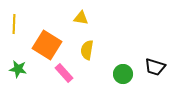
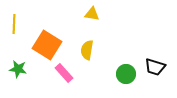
yellow triangle: moved 11 px right, 4 px up
green circle: moved 3 px right
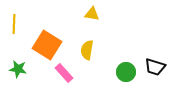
green circle: moved 2 px up
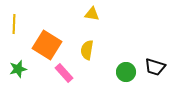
green star: rotated 24 degrees counterclockwise
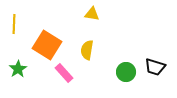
green star: rotated 18 degrees counterclockwise
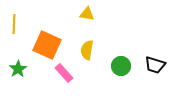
yellow triangle: moved 5 px left
orange square: rotated 8 degrees counterclockwise
black trapezoid: moved 2 px up
green circle: moved 5 px left, 6 px up
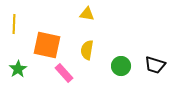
orange square: rotated 12 degrees counterclockwise
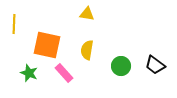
black trapezoid: rotated 20 degrees clockwise
green star: moved 11 px right, 4 px down; rotated 18 degrees counterclockwise
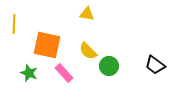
yellow semicircle: moved 1 px right, 1 px down; rotated 54 degrees counterclockwise
green circle: moved 12 px left
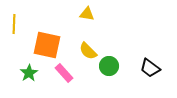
black trapezoid: moved 5 px left, 3 px down
green star: rotated 18 degrees clockwise
